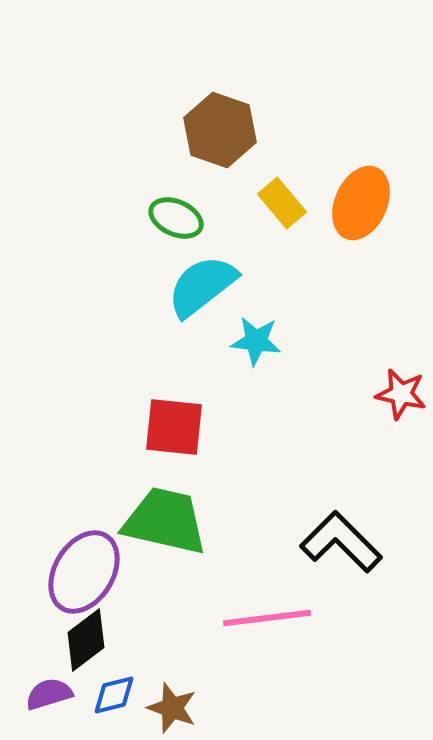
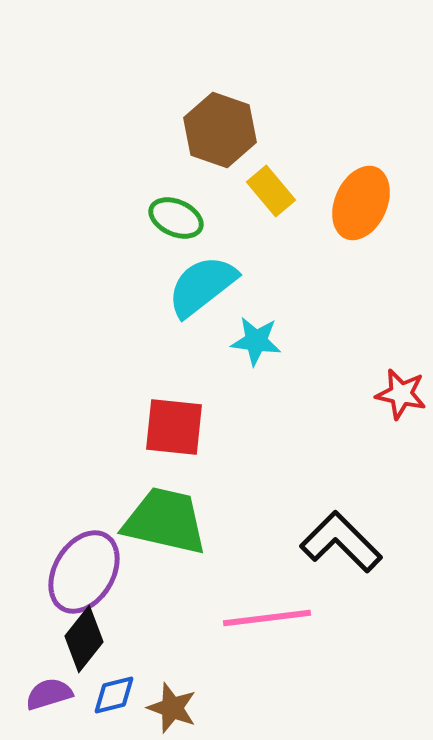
yellow rectangle: moved 11 px left, 12 px up
black diamond: moved 2 px left, 1 px up; rotated 14 degrees counterclockwise
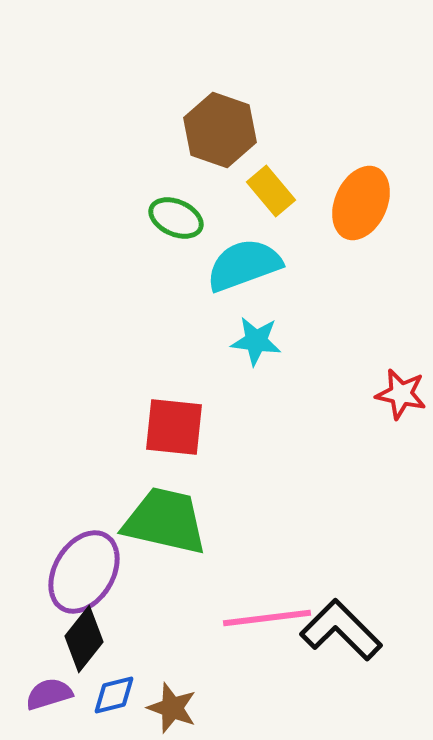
cyan semicircle: moved 42 px right, 21 px up; rotated 18 degrees clockwise
black L-shape: moved 88 px down
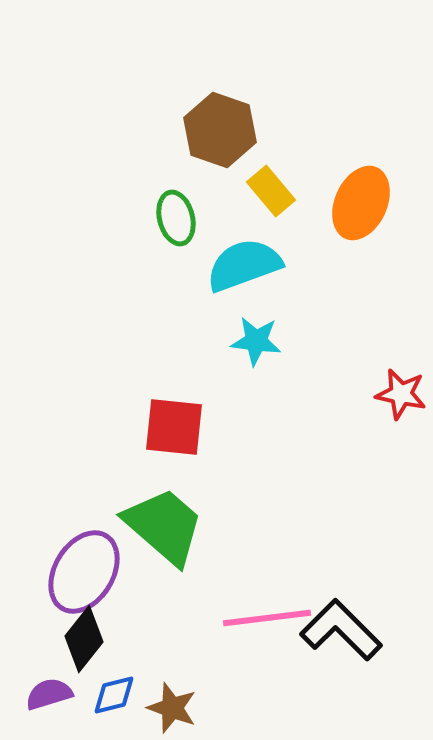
green ellipse: rotated 52 degrees clockwise
green trapezoid: moved 1 px left, 5 px down; rotated 28 degrees clockwise
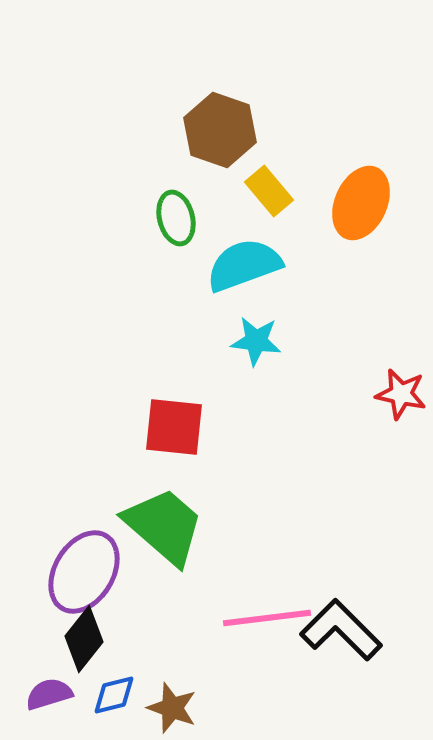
yellow rectangle: moved 2 px left
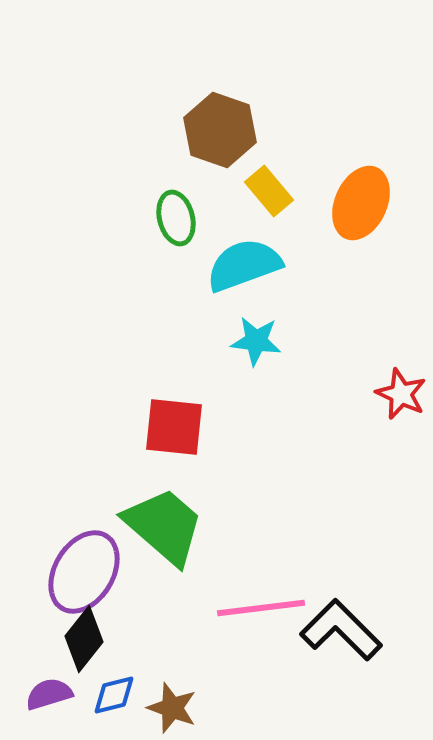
red star: rotated 12 degrees clockwise
pink line: moved 6 px left, 10 px up
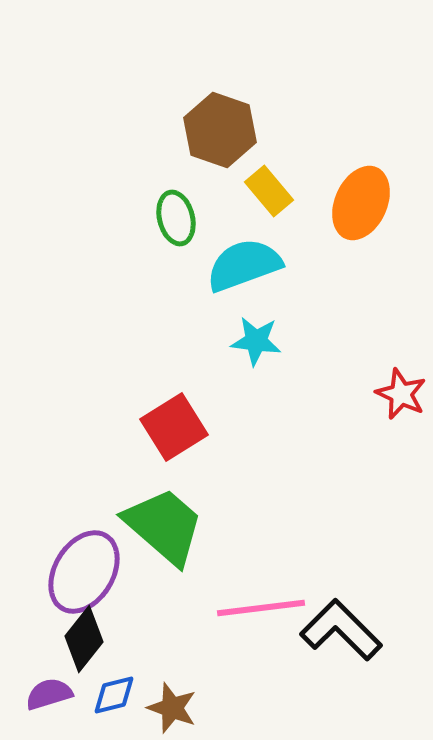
red square: rotated 38 degrees counterclockwise
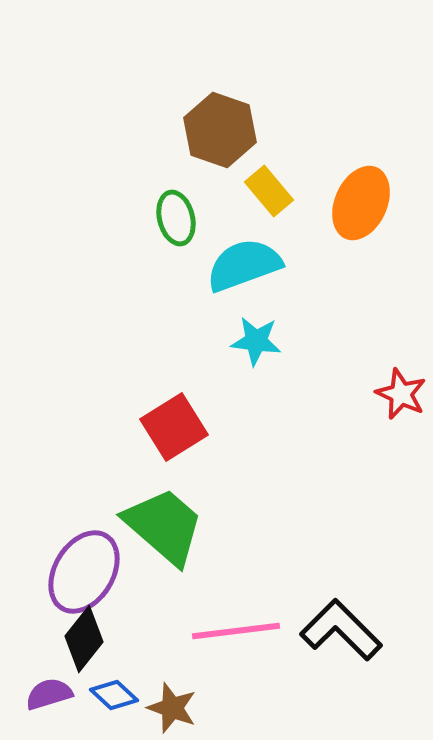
pink line: moved 25 px left, 23 px down
blue diamond: rotated 57 degrees clockwise
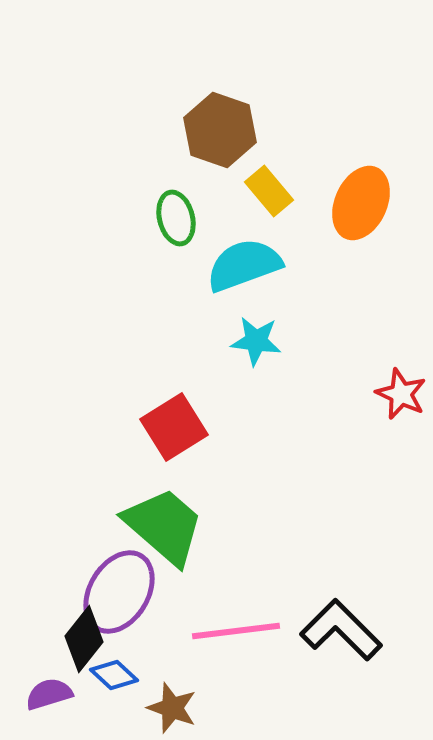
purple ellipse: moved 35 px right, 20 px down
blue diamond: moved 20 px up
